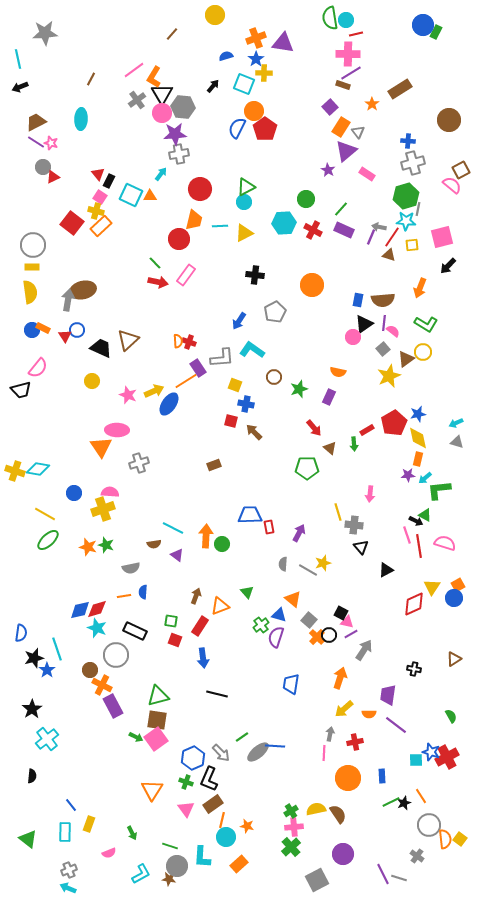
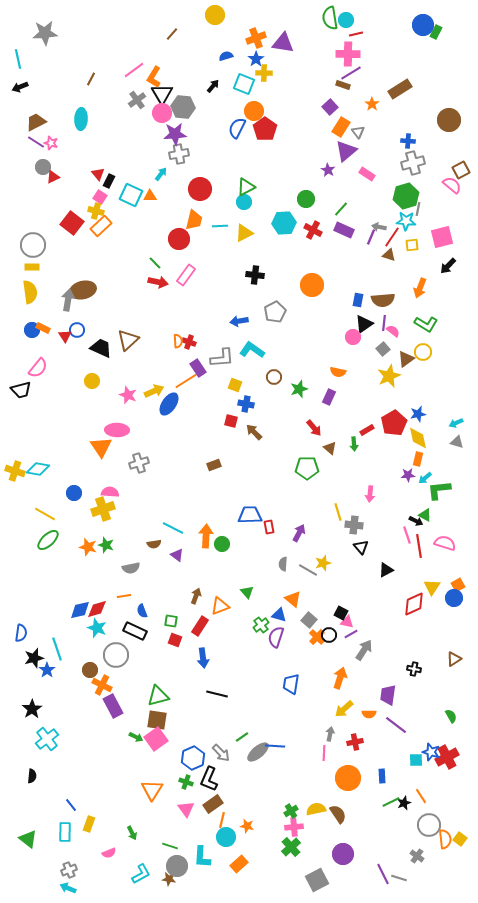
blue arrow at (239, 321): rotated 48 degrees clockwise
blue semicircle at (143, 592): moved 1 px left, 19 px down; rotated 24 degrees counterclockwise
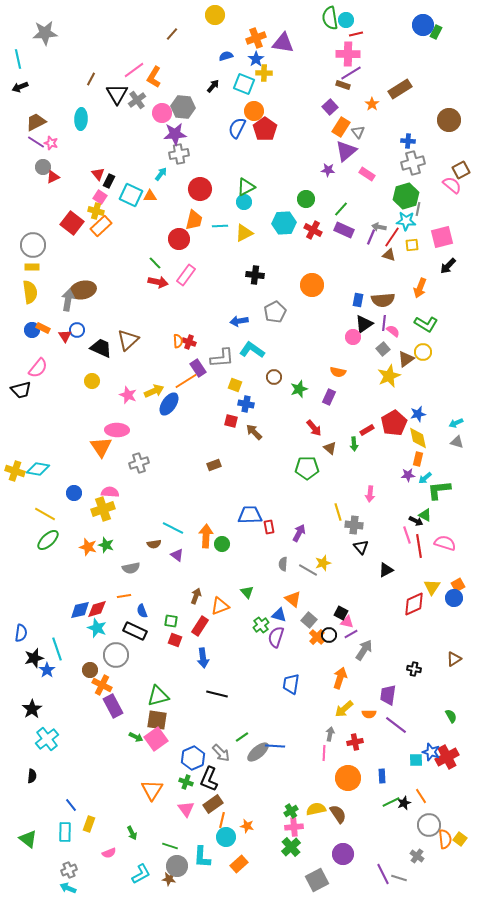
black triangle at (162, 94): moved 45 px left
purple star at (328, 170): rotated 24 degrees counterclockwise
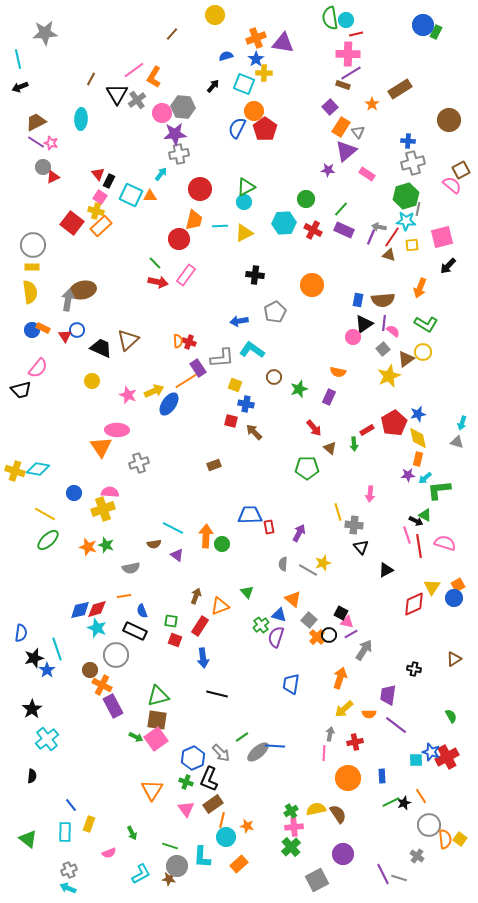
cyan arrow at (456, 423): moved 6 px right; rotated 48 degrees counterclockwise
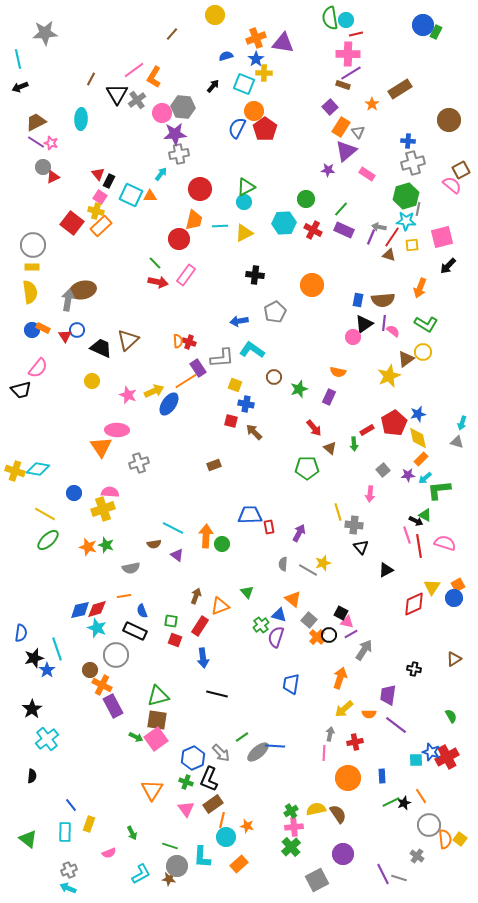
gray square at (383, 349): moved 121 px down
orange rectangle at (418, 459): moved 3 px right; rotated 32 degrees clockwise
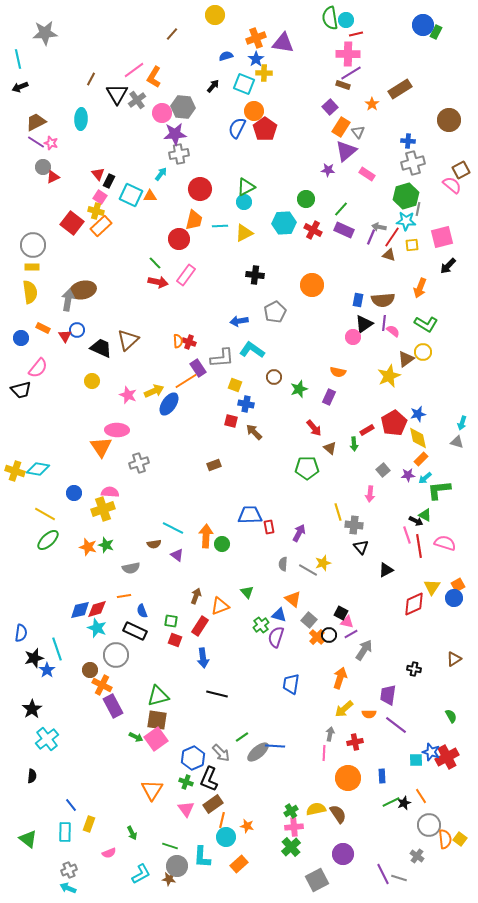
blue circle at (32, 330): moved 11 px left, 8 px down
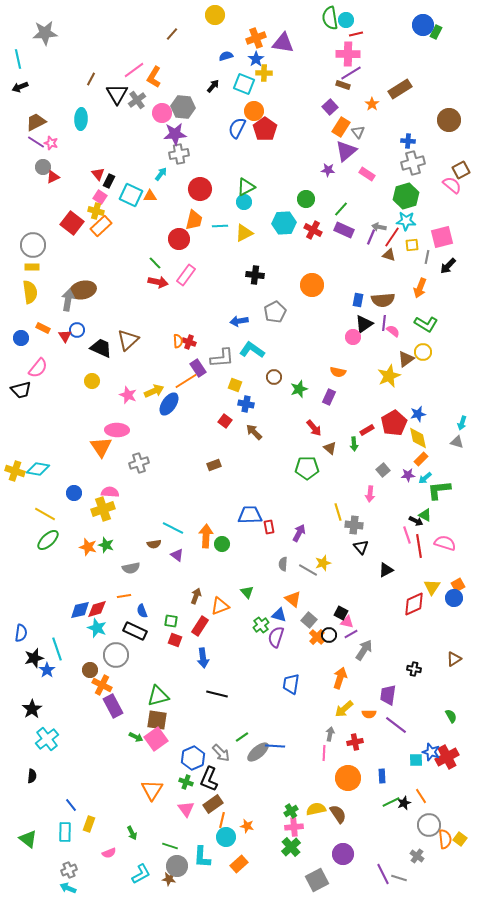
gray line at (418, 209): moved 9 px right, 48 px down
red square at (231, 421): moved 6 px left; rotated 24 degrees clockwise
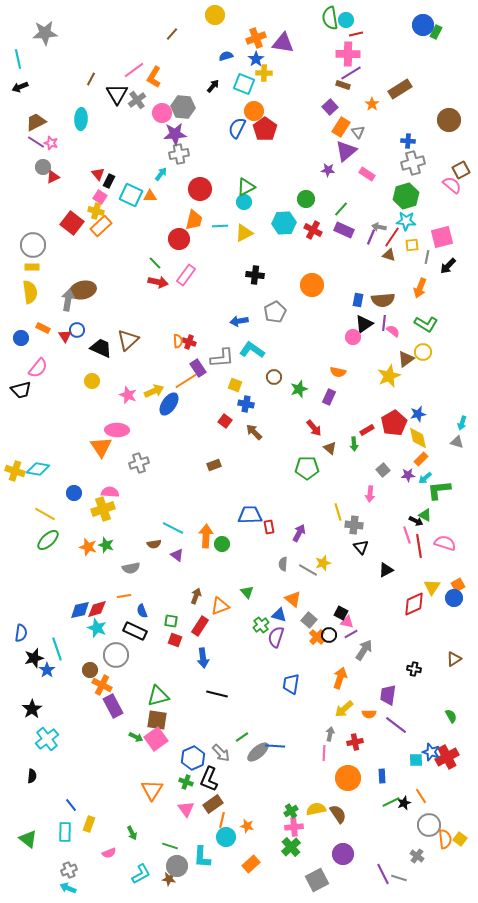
orange rectangle at (239, 864): moved 12 px right
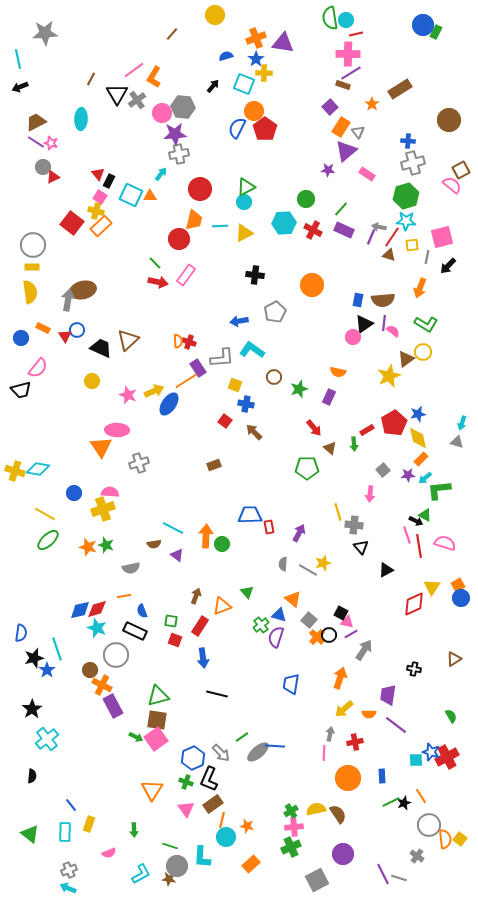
blue circle at (454, 598): moved 7 px right
orange triangle at (220, 606): moved 2 px right
green arrow at (132, 833): moved 2 px right, 3 px up; rotated 24 degrees clockwise
green triangle at (28, 839): moved 2 px right, 5 px up
green cross at (291, 847): rotated 18 degrees clockwise
